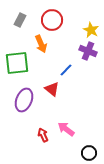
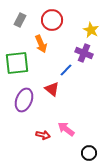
purple cross: moved 4 px left, 2 px down
red arrow: rotated 128 degrees clockwise
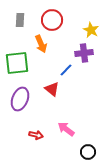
gray rectangle: rotated 24 degrees counterclockwise
purple cross: rotated 30 degrees counterclockwise
purple ellipse: moved 4 px left, 1 px up
red arrow: moved 7 px left
black circle: moved 1 px left, 1 px up
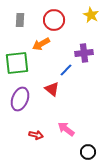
red circle: moved 2 px right
yellow star: moved 15 px up
orange arrow: rotated 84 degrees clockwise
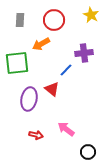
purple ellipse: moved 9 px right; rotated 10 degrees counterclockwise
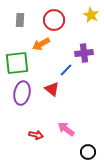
purple ellipse: moved 7 px left, 6 px up
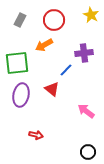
gray rectangle: rotated 24 degrees clockwise
orange arrow: moved 3 px right, 1 px down
purple ellipse: moved 1 px left, 2 px down
pink arrow: moved 20 px right, 18 px up
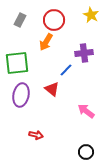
orange arrow: moved 2 px right, 3 px up; rotated 30 degrees counterclockwise
black circle: moved 2 px left
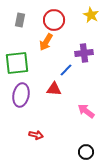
gray rectangle: rotated 16 degrees counterclockwise
red triangle: moved 2 px right; rotated 35 degrees counterclockwise
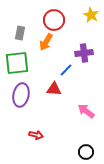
gray rectangle: moved 13 px down
